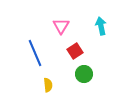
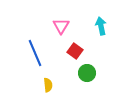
red square: rotated 21 degrees counterclockwise
green circle: moved 3 px right, 1 px up
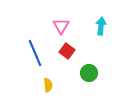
cyan arrow: rotated 18 degrees clockwise
red square: moved 8 px left
green circle: moved 2 px right
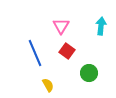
yellow semicircle: rotated 24 degrees counterclockwise
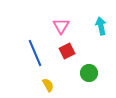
cyan arrow: rotated 18 degrees counterclockwise
red square: rotated 28 degrees clockwise
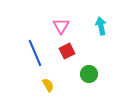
green circle: moved 1 px down
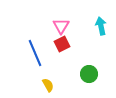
red square: moved 5 px left, 7 px up
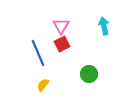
cyan arrow: moved 3 px right
blue line: moved 3 px right
yellow semicircle: moved 5 px left; rotated 112 degrees counterclockwise
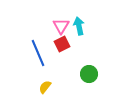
cyan arrow: moved 25 px left
yellow semicircle: moved 2 px right, 2 px down
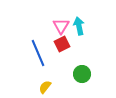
green circle: moved 7 px left
